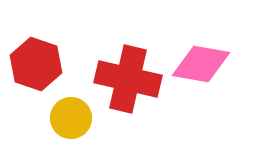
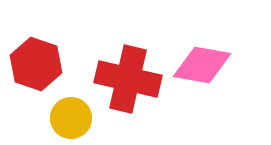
pink diamond: moved 1 px right, 1 px down
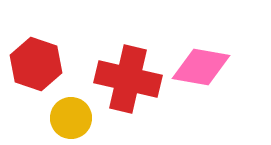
pink diamond: moved 1 px left, 2 px down
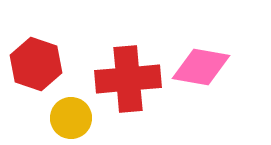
red cross: rotated 18 degrees counterclockwise
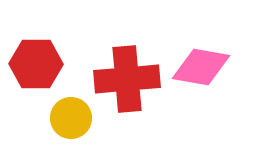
red hexagon: rotated 18 degrees counterclockwise
red cross: moved 1 px left
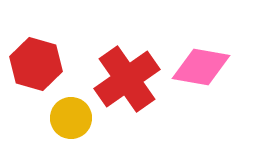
red hexagon: rotated 15 degrees clockwise
red cross: rotated 30 degrees counterclockwise
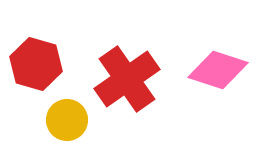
pink diamond: moved 17 px right, 3 px down; rotated 8 degrees clockwise
yellow circle: moved 4 px left, 2 px down
